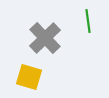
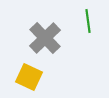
yellow square: rotated 8 degrees clockwise
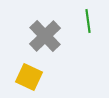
gray cross: moved 2 px up
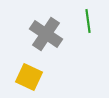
gray cross: moved 1 px right, 2 px up; rotated 12 degrees counterclockwise
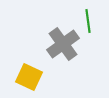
gray cross: moved 17 px right, 10 px down; rotated 20 degrees clockwise
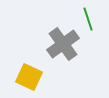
green line: moved 2 px up; rotated 10 degrees counterclockwise
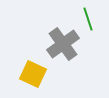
yellow square: moved 4 px right, 3 px up
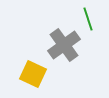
gray cross: moved 1 px right, 1 px down
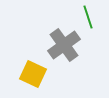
green line: moved 2 px up
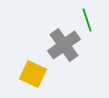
green line: moved 1 px left, 3 px down
